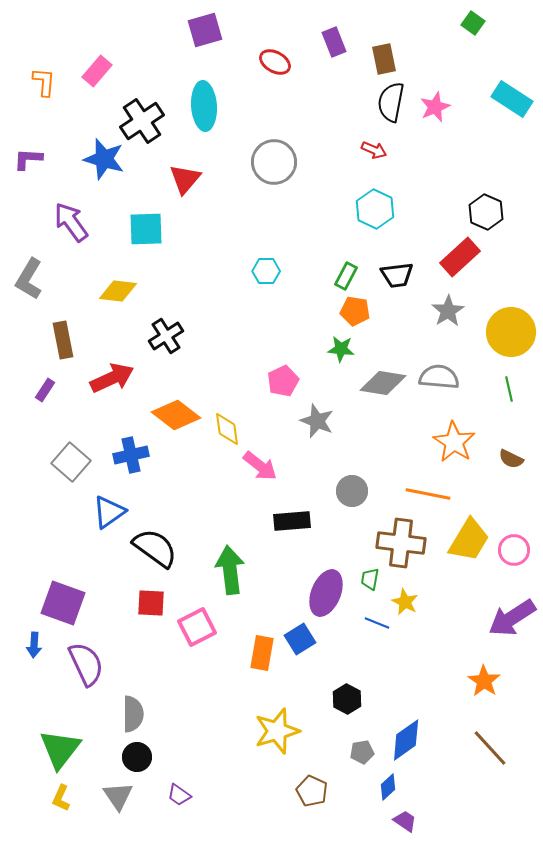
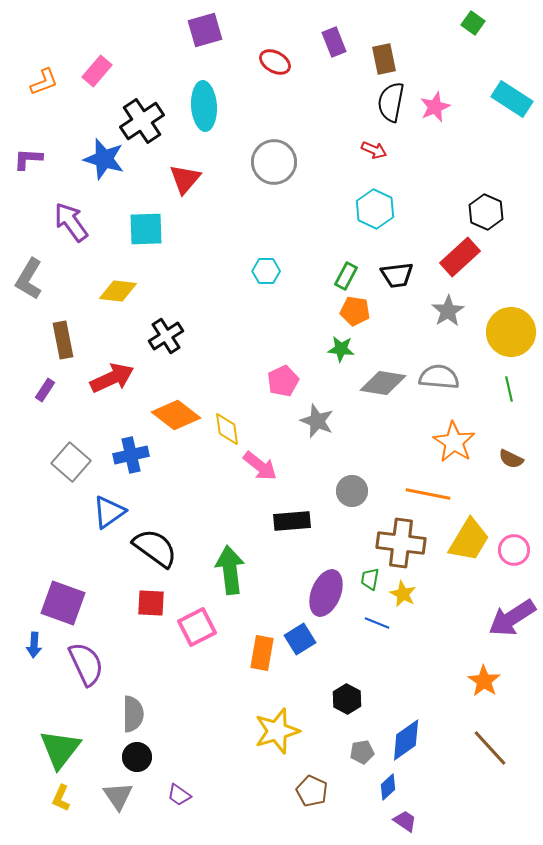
orange L-shape at (44, 82): rotated 64 degrees clockwise
yellow star at (405, 602): moved 2 px left, 8 px up
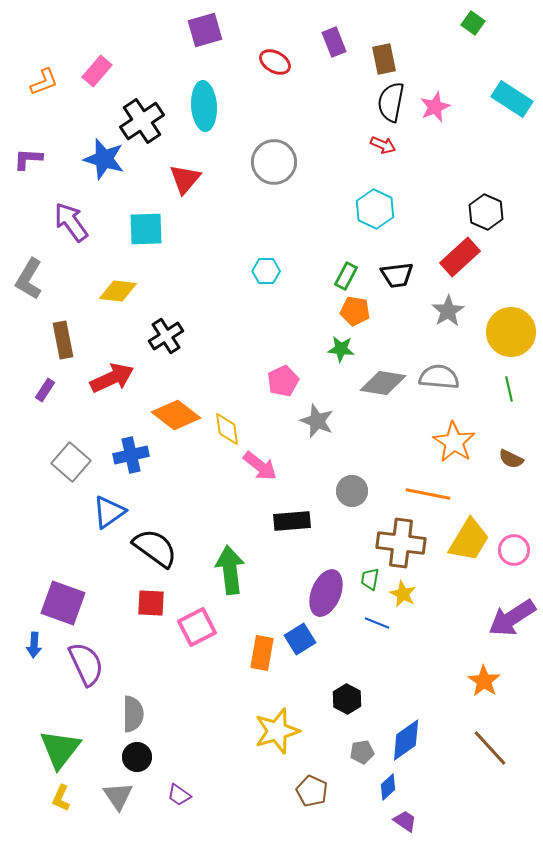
red arrow at (374, 150): moved 9 px right, 5 px up
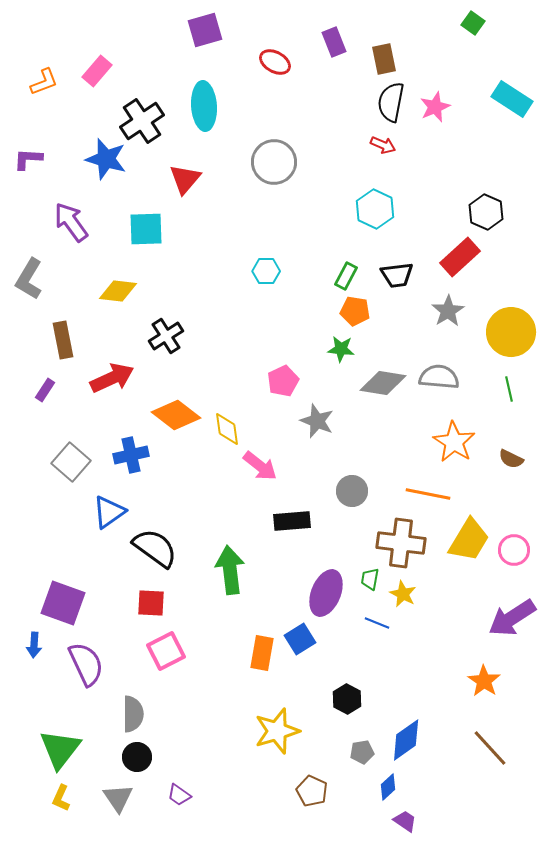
blue star at (104, 159): moved 2 px right
pink square at (197, 627): moved 31 px left, 24 px down
gray triangle at (118, 796): moved 2 px down
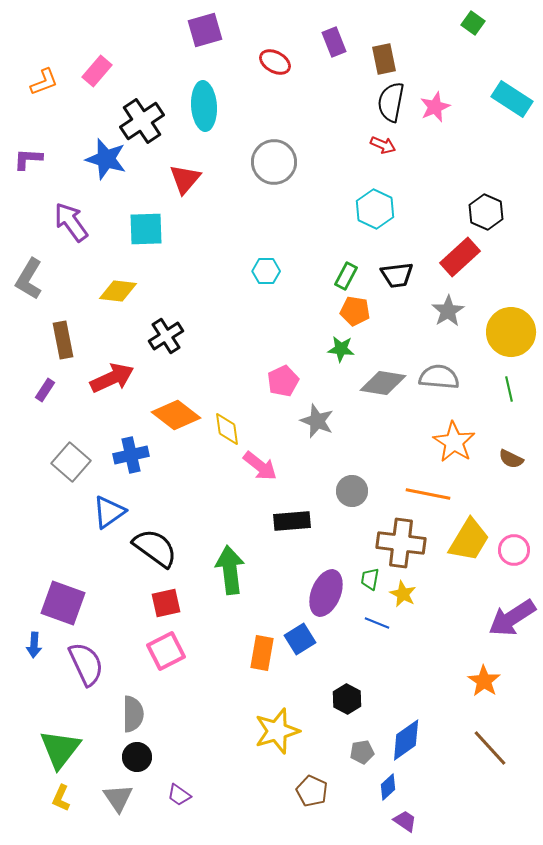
red square at (151, 603): moved 15 px right; rotated 16 degrees counterclockwise
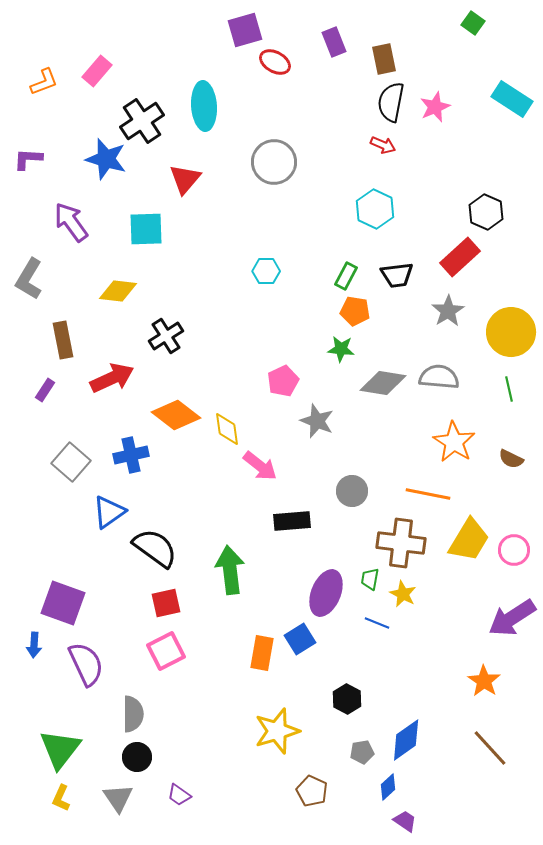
purple square at (205, 30): moved 40 px right
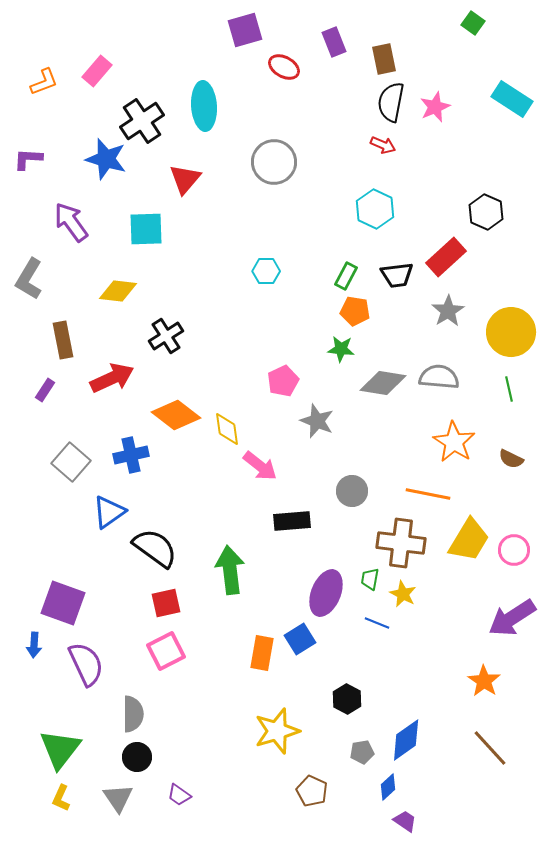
red ellipse at (275, 62): moved 9 px right, 5 px down
red rectangle at (460, 257): moved 14 px left
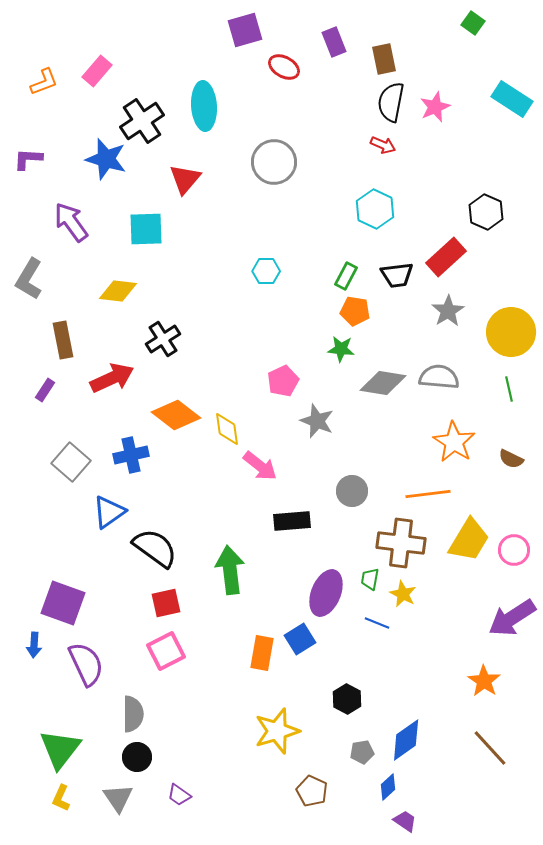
black cross at (166, 336): moved 3 px left, 3 px down
orange line at (428, 494): rotated 18 degrees counterclockwise
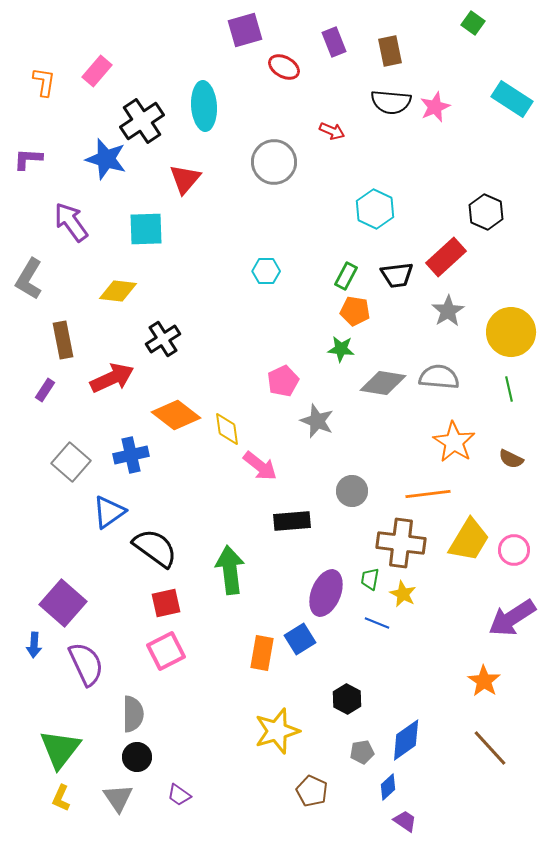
brown rectangle at (384, 59): moved 6 px right, 8 px up
orange L-shape at (44, 82): rotated 60 degrees counterclockwise
black semicircle at (391, 102): rotated 96 degrees counterclockwise
red arrow at (383, 145): moved 51 px left, 14 px up
purple square at (63, 603): rotated 21 degrees clockwise
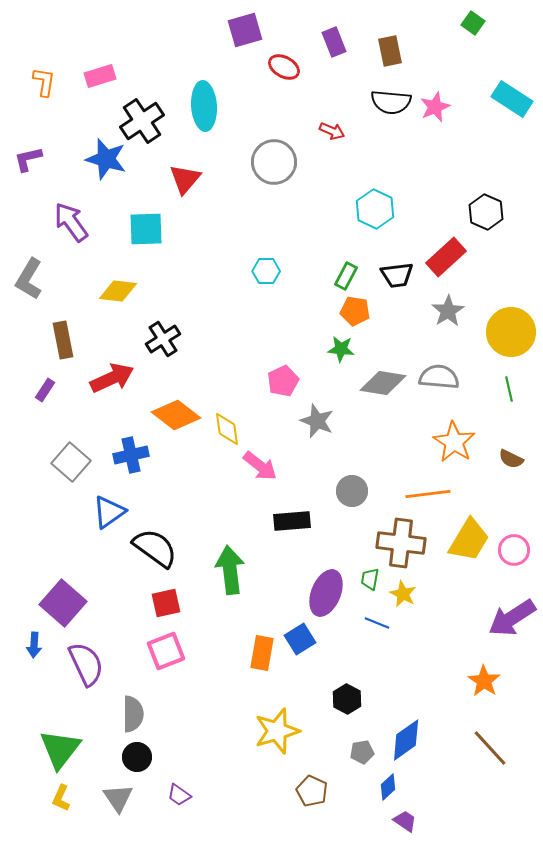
pink rectangle at (97, 71): moved 3 px right, 5 px down; rotated 32 degrees clockwise
purple L-shape at (28, 159): rotated 16 degrees counterclockwise
pink square at (166, 651): rotated 6 degrees clockwise
